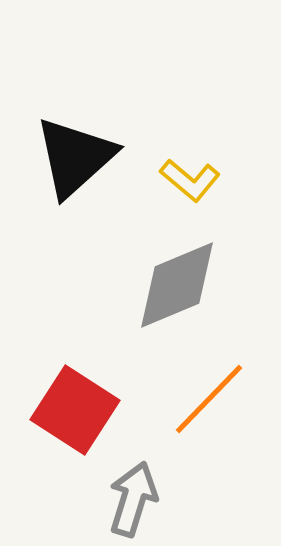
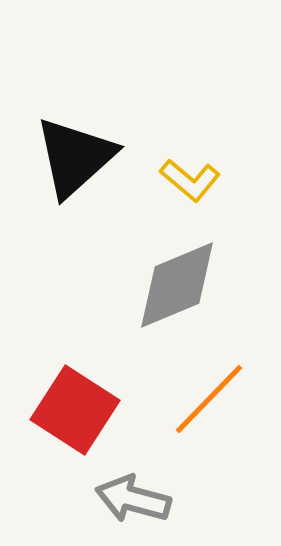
gray arrow: rotated 92 degrees counterclockwise
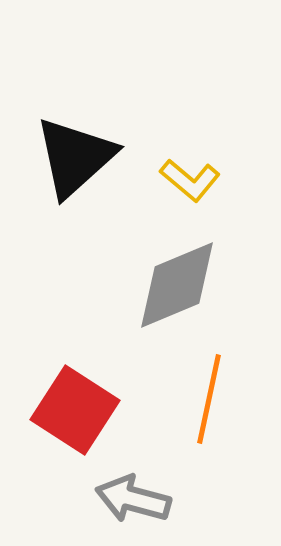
orange line: rotated 32 degrees counterclockwise
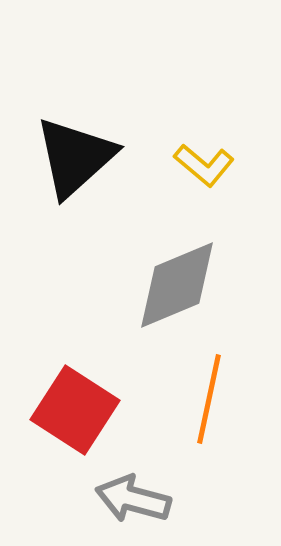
yellow L-shape: moved 14 px right, 15 px up
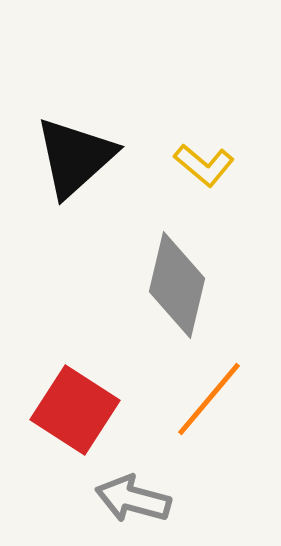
gray diamond: rotated 54 degrees counterclockwise
orange line: rotated 28 degrees clockwise
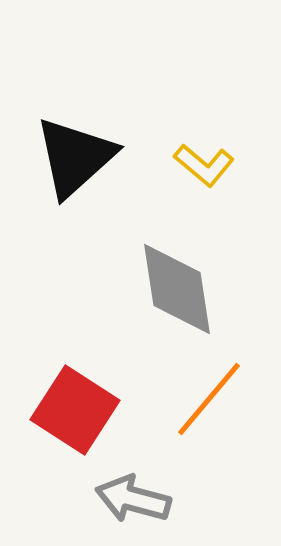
gray diamond: moved 4 px down; rotated 22 degrees counterclockwise
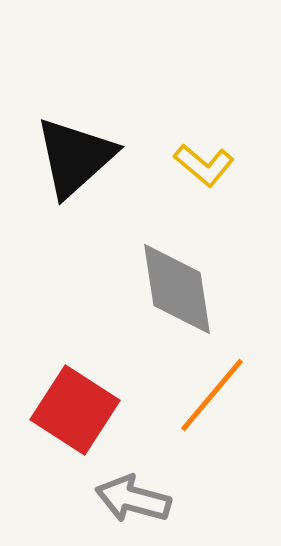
orange line: moved 3 px right, 4 px up
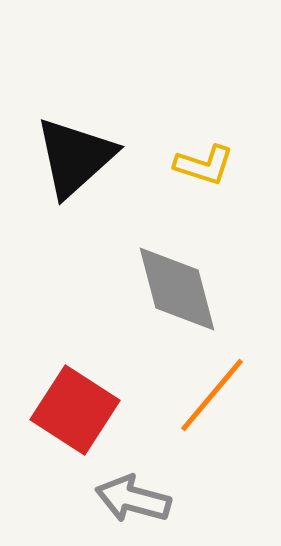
yellow L-shape: rotated 22 degrees counterclockwise
gray diamond: rotated 6 degrees counterclockwise
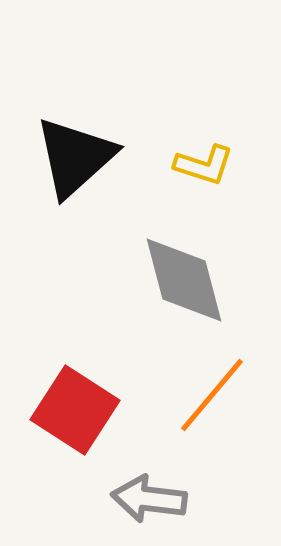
gray diamond: moved 7 px right, 9 px up
gray arrow: moved 16 px right; rotated 8 degrees counterclockwise
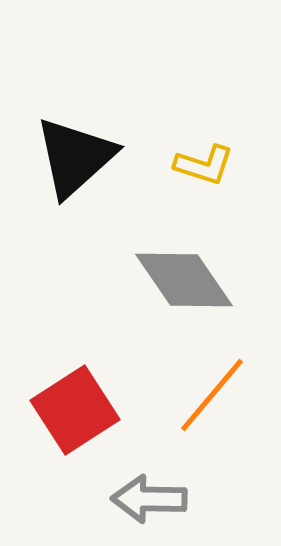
gray diamond: rotated 20 degrees counterclockwise
red square: rotated 24 degrees clockwise
gray arrow: rotated 6 degrees counterclockwise
